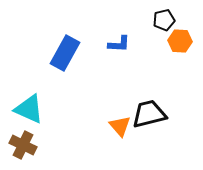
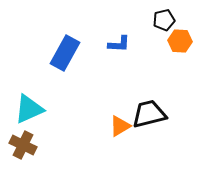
cyan triangle: rotated 48 degrees counterclockwise
orange triangle: rotated 40 degrees clockwise
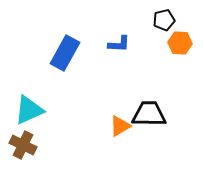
orange hexagon: moved 2 px down
cyan triangle: moved 1 px down
black trapezoid: rotated 15 degrees clockwise
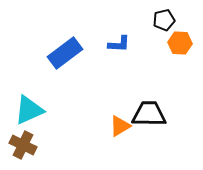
blue rectangle: rotated 24 degrees clockwise
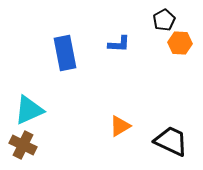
black pentagon: rotated 15 degrees counterclockwise
blue rectangle: rotated 64 degrees counterclockwise
black trapezoid: moved 22 px right, 27 px down; rotated 24 degrees clockwise
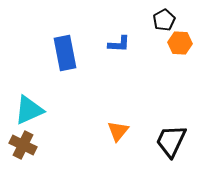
orange triangle: moved 2 px left, 5 px down; rotated 20 degrees counterclockwise
black trapezoid: rotated 90 degrees counterclockwise
